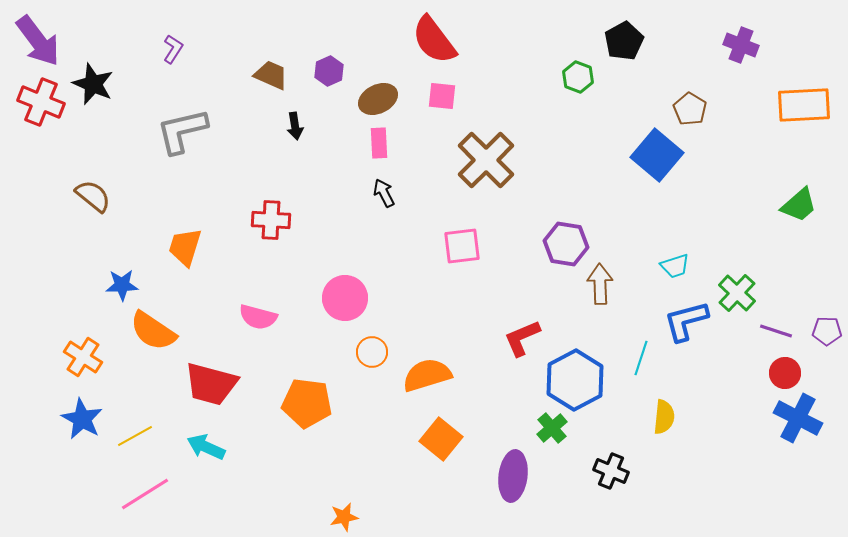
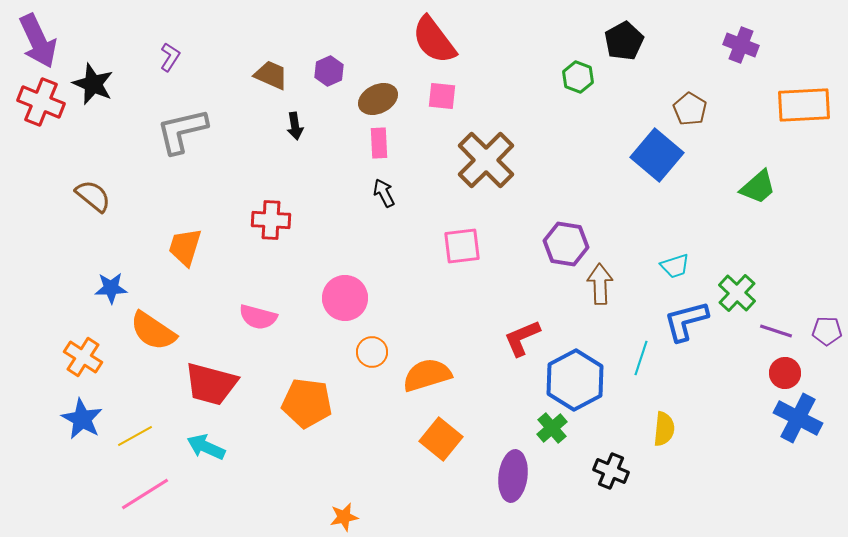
purple arrow at (38, 41): rotated 12 degrees clockwise
purple L-shape at (173, 49): moved 3 px left, 8 px down
green trapezoid at (799, 205): moved 41 px left, 18 px up
blue star at (122, 285): moved 11 px left, 3 px down
yellow semicircle at (664, 417): moved 12 px down
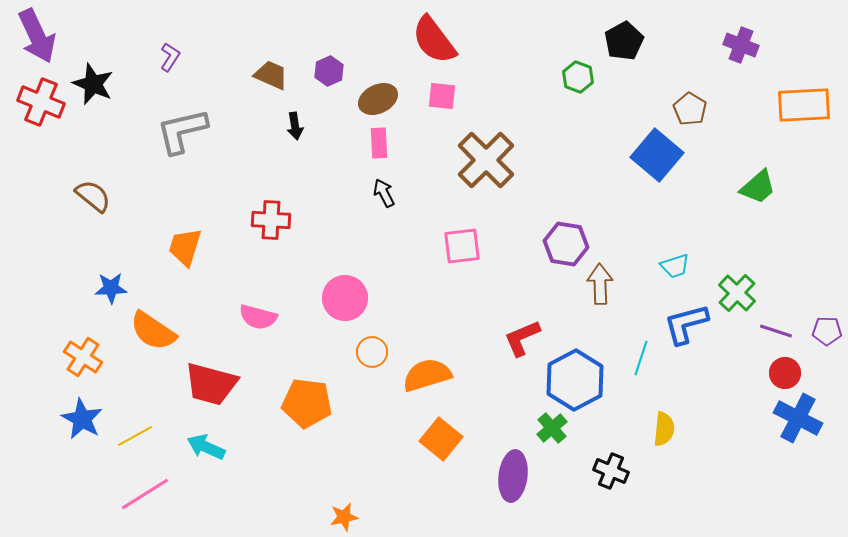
purple arrow at (38, 41): moved 1 px left, 5 px up
blue L-shape at (686, 321): moved 3 px down
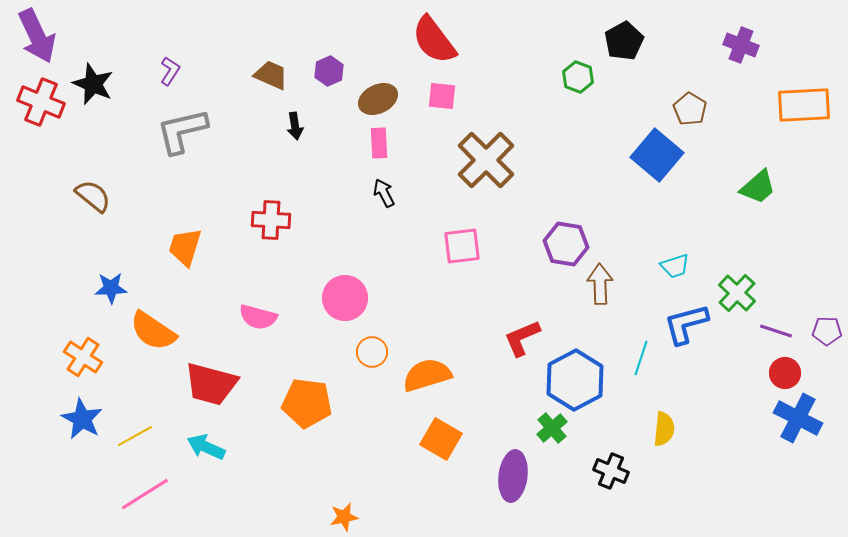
purple L-shape at (170, 57): moved 14 px down
orange square at (441, 439): rotated 9 degrees counterclockwise
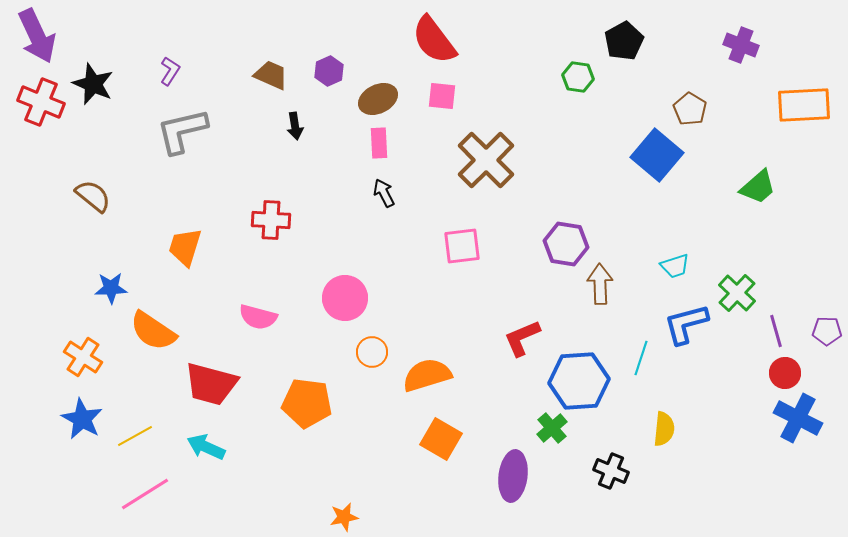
green hexagon at (578, 77): rotated 12 degrees counterclockwise
purple line at (776, 331): rotated 56 degrees clockwise
blue hexagon at (575, 380): moved 4 px right, 1 px down; rotated 24 degrees clockwise
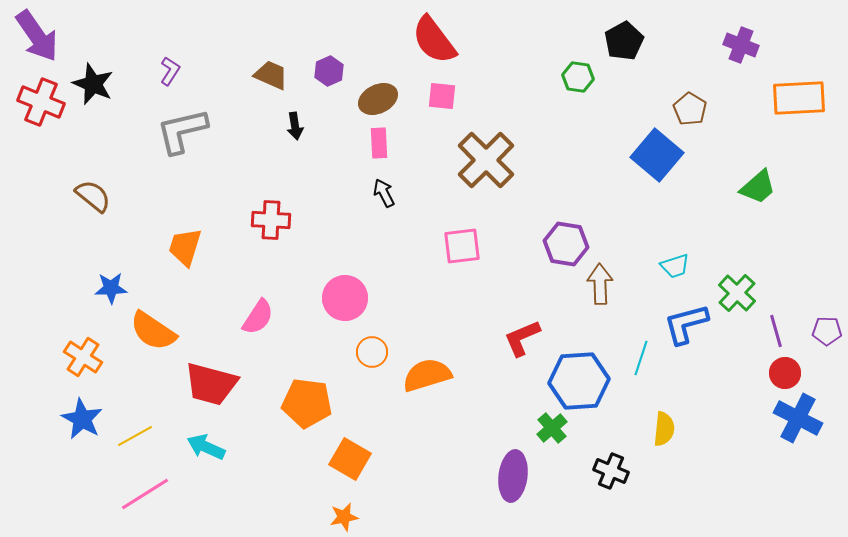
purple arrow at (37, 36): rotated 10 degrees counterclockwise
orange rectangle at (804, 105): moved 5 px left, 7 px up
pink semicircle at (258, 317): rotated 72 degrees counterclockwise
orange square at (441, 439): moved 91 px left, 20 px down
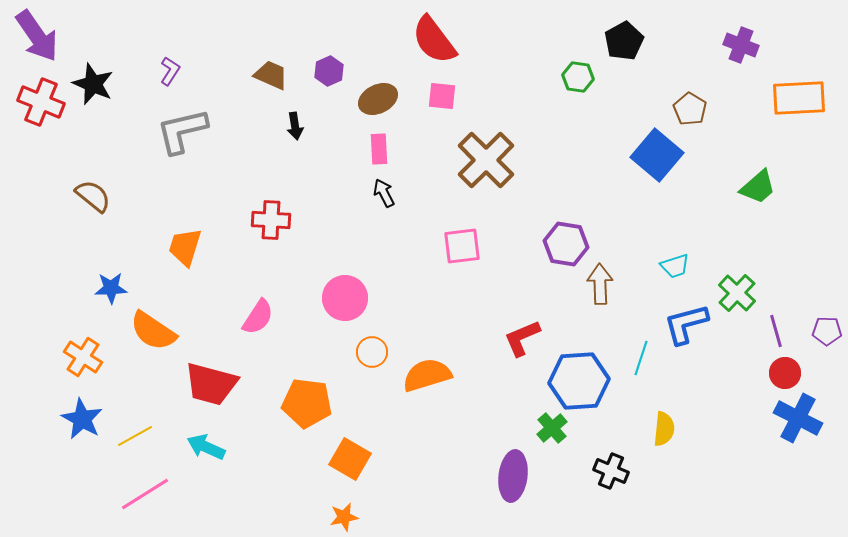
pink rectangle at (379, 143): moved 6 px down
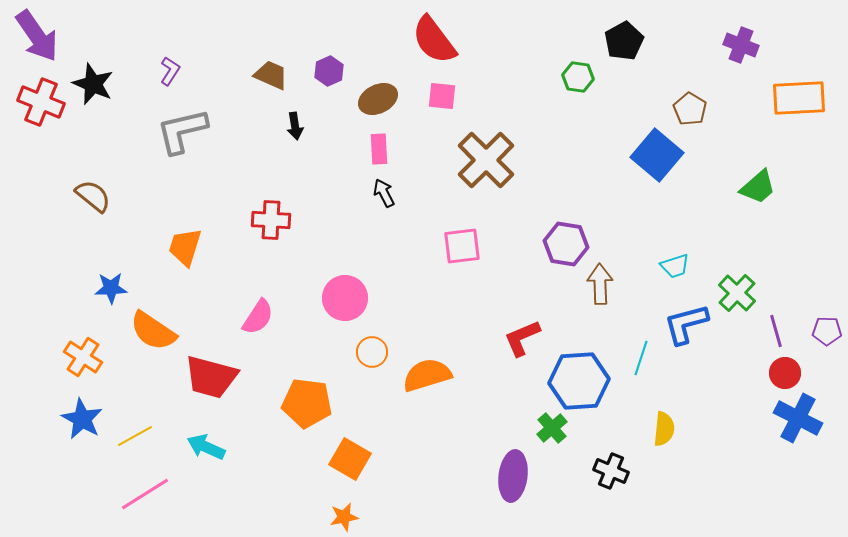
red trapezoid at (211, 384): moved 7 px up
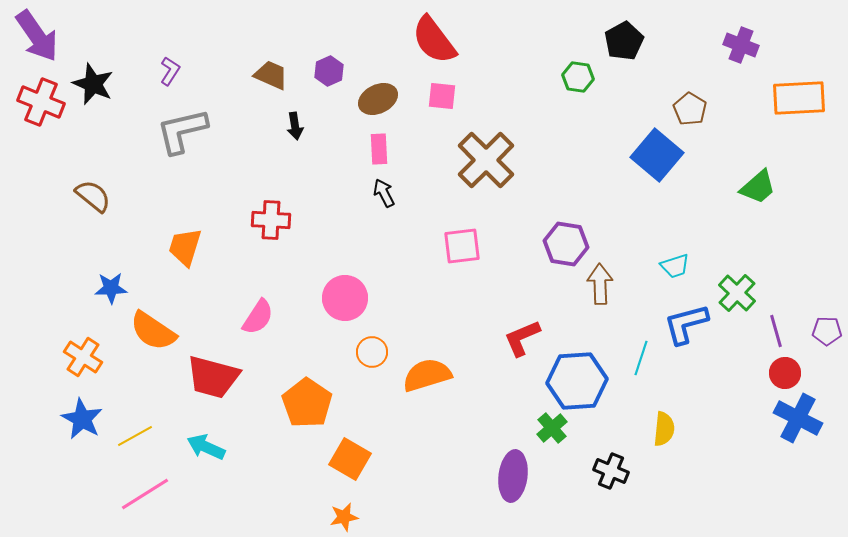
red trapezoid at (211, 377): moved 2 px right
blue hexagon at (579, 381): moved 2 px left
orange pentagon at (307, 403): rotated 27 degrees clockwise
